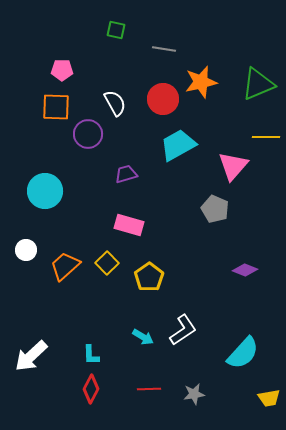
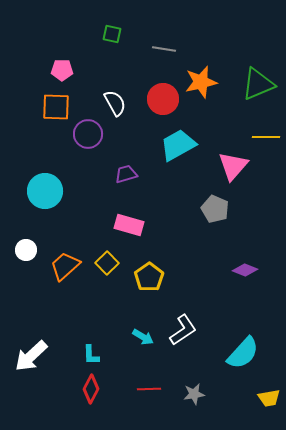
green square: moved 4 px left, 4 px down
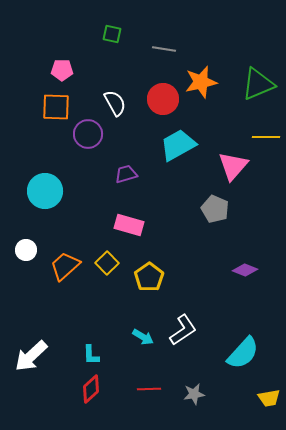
red diamond: rotated 20 degrees clockwise
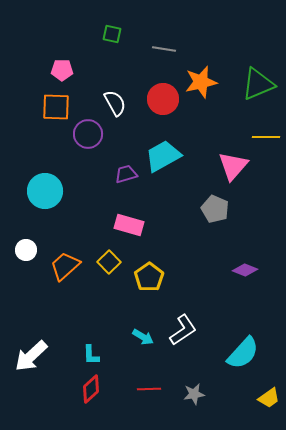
cyan trapezoid: moved 15 px left, 11 px down
yellow square: moved 2 px right, 1 px up
yellow trapezoid: rotated 25 degrees counterclockwise
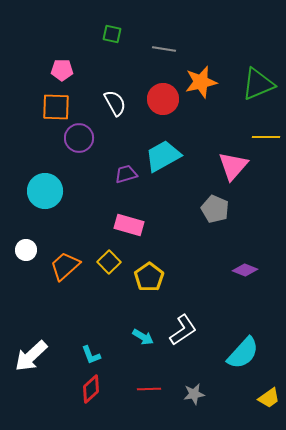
purple circle: moved 9 px left, 4 px down
cyan L-shape: rotated 20 degrees counterclockwise
